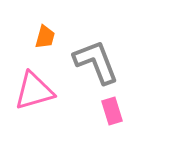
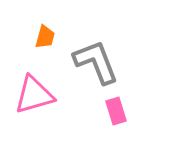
pink triangle: moved 4 px down
pink rectangle: moved 4 px right
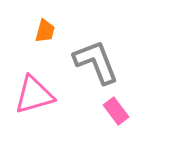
orange trapezoid: moved 6 px up
pink rectangle: rotated 20 degrees counterclockwise
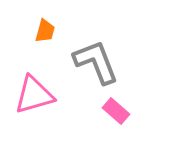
pink rectangle: rotated 12 degrees counterclockwise
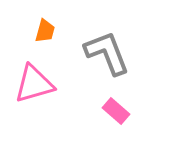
gray L-shape: moved 11 px right, 9 px up
pink triangle: moved 11 px up
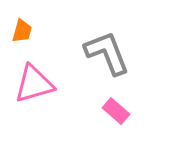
orange trapezoid: moved 23 px left
